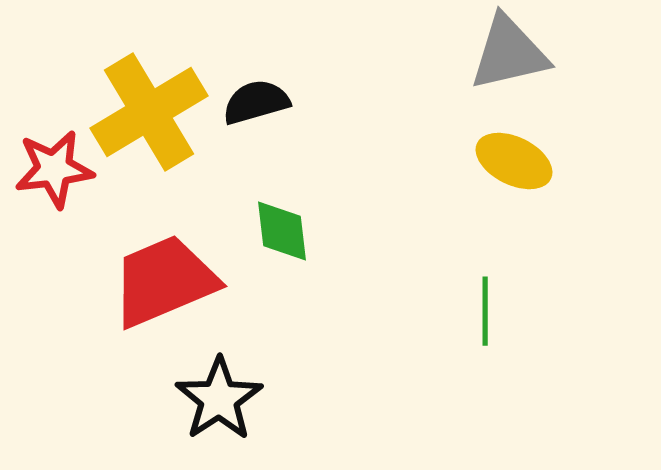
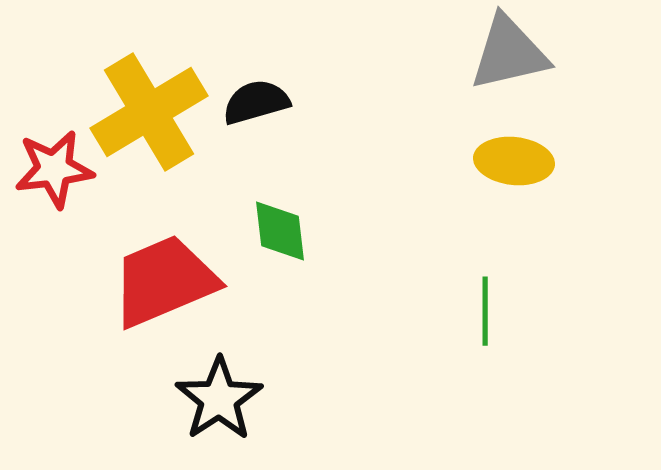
yellow ellipse: rotated 20 degrees counterclockwise
green diamond: moved 2 px left
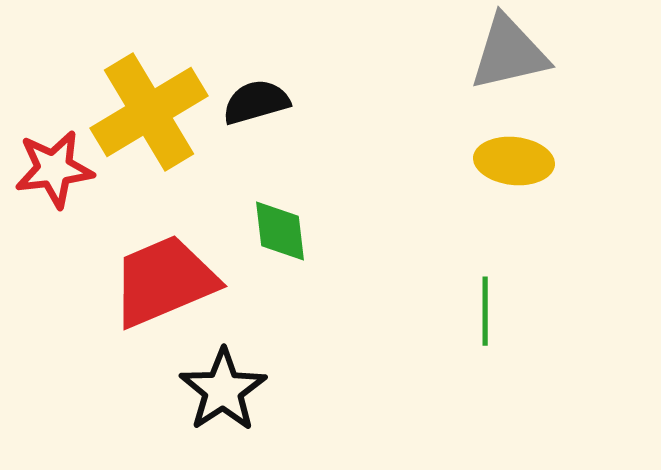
black star: moved 4 px right, 9 px up
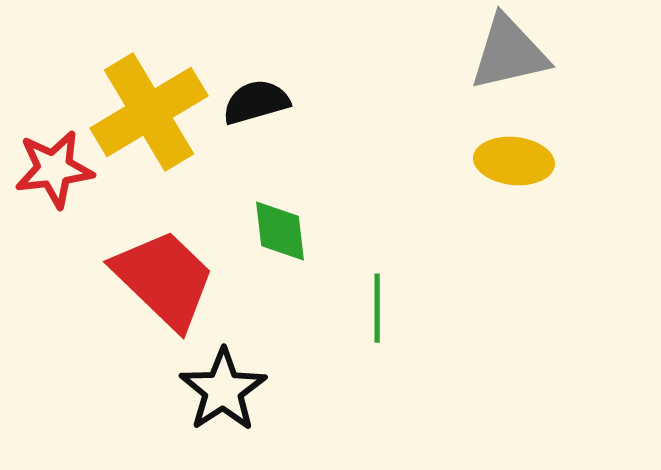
red trapezoid: moved 2 px up; rotated 67 degrees clockwise
green line: moved 108 px left, 3 px up
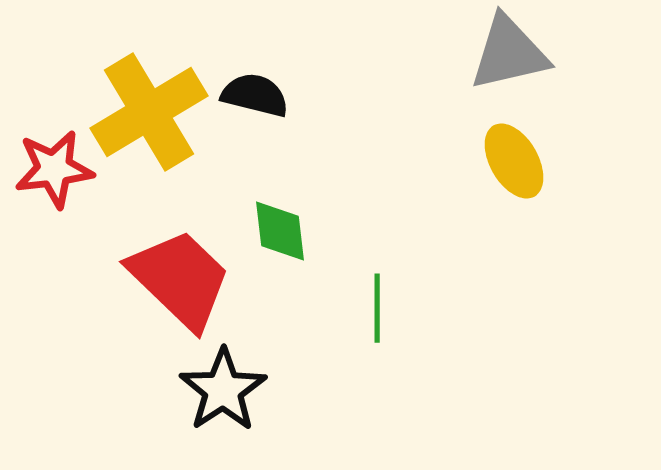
black semicircle: moved 1 px left, 7 px up; rotated 30 degrees clockwise
yellow ellipse: rotated 54 degrees clockwise
red trapezoid: moved 16 px right
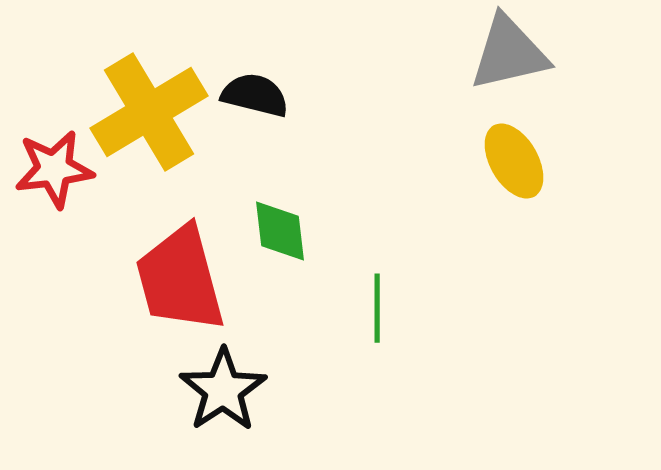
red trapezoid: rotated 149 degrees counterclockwise
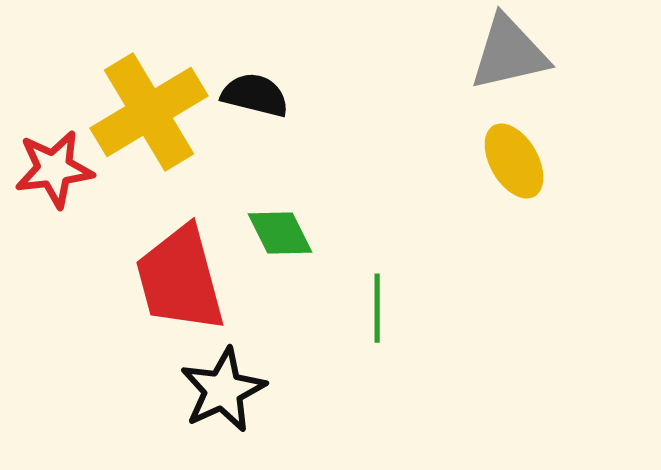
green diamond: moved 2 px down; rotated 20 degrees counterclockwise
black star: rotated 8 degrees clockwise
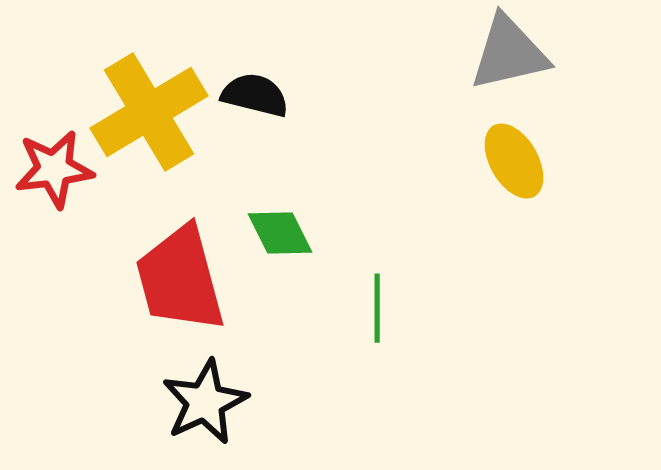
black star: moved 18 px left, 12 px down
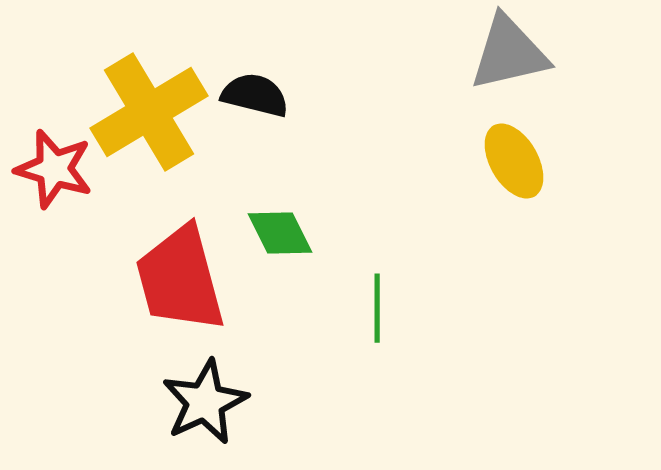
red star: rotated 24 degrees clockwise
